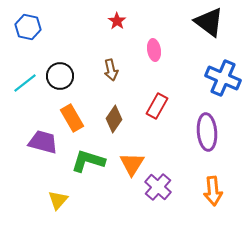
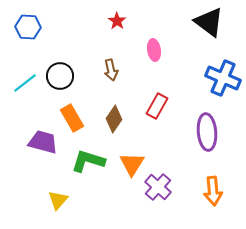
blue hexagon: rotated 10 degrees counterclockwise
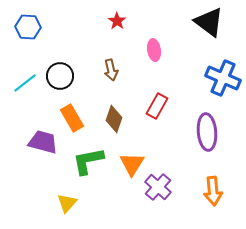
brown diamond: rotated 16 degrees counterclockwise
green L-shape: rotated 28 degrees counterclockwise
yellow triangle: moved 9 px right, 3 px down
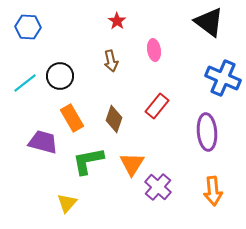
brown arrow: moved 9 px up
red rectangle: rotated 10 degrees clockwise
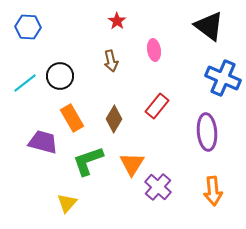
black triangle: moved 4 px down
brown diamond: rotated 12 degrees clockwise
green L-shape: rotated 8 degrees counterclockwise
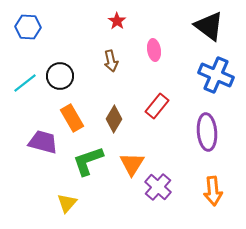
blue cross: moved 7 px left, 3 px up
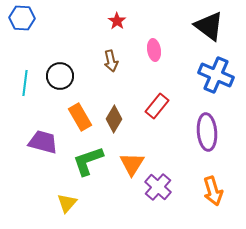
blue hexagon: moved 6 px left, 9 px up
cyan line: rotated 45 degrees counterclockwise
orange rectangle: moved 8 px right, 1 px up
orange arrow: rotated 12 degrees counterclockwise
